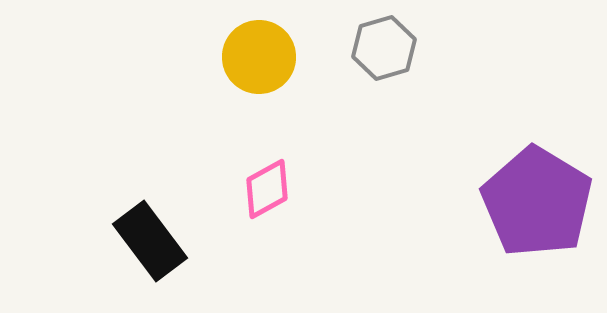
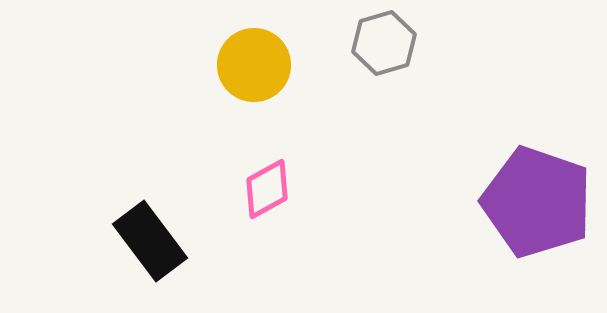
gray hexagon: moved 5 px up
yellow circle: moved 5 px left, 8 px down
purple pentagon: rotated 12 degrees counterclockwise
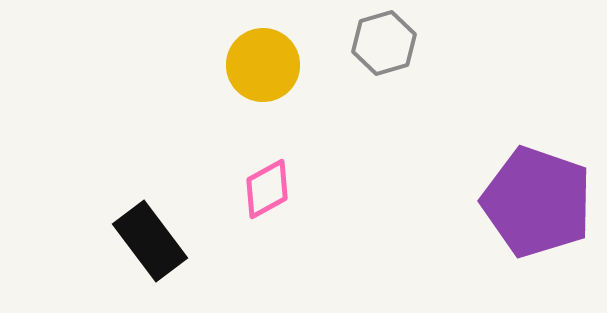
yellow circle: moved 9 px right
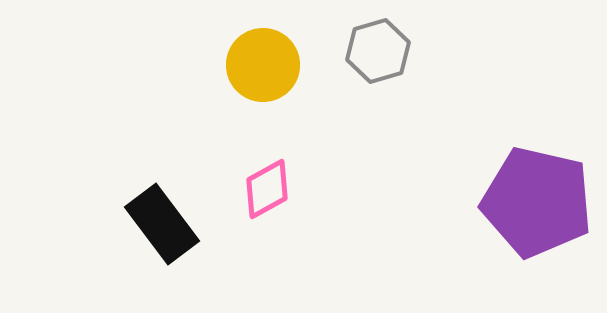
gray hexagon: moved 6 px left, 8 px down
purple pentagon: rotated 6 degrees counterclockwise
black rectangle: moved 12 px right, 17 px up
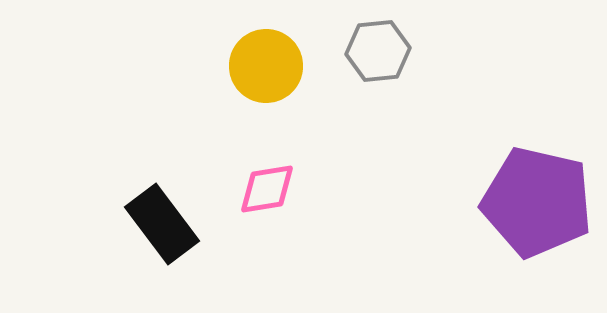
gray hexagon: rotated 10 degrees clockwise
yellow circle: moved 3 px right, 1 px down
pink diamond: rotated 20 degrees clockwise
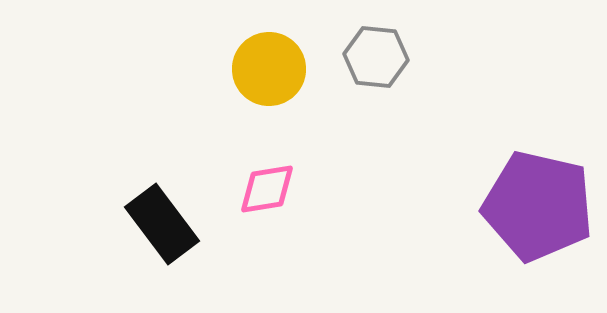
gray hexagon: moved 2 px left, 6 px down; rotated 12 degrees clockwise
yellow circle: moved 3 px right, 3 px down
purple pentagon: moved 1 px right, 4 px down
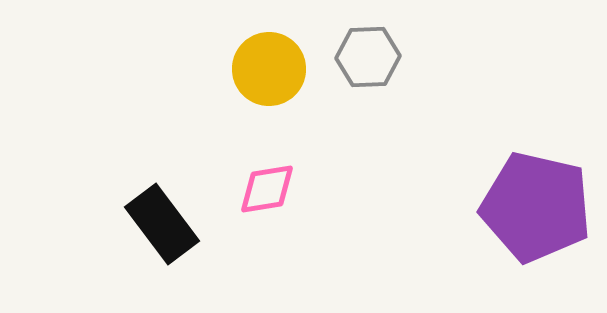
gray hexagon: moved 8 px left; rotated 8 degrees counterclockwise
purple pentagon: moved 2 px left, 1 px down
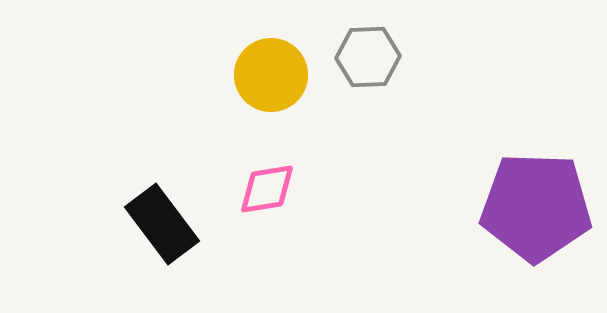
yellow circle: moved 2 px right, 6 px down
purple pentagon: rotated 11 degrees counterclockwise
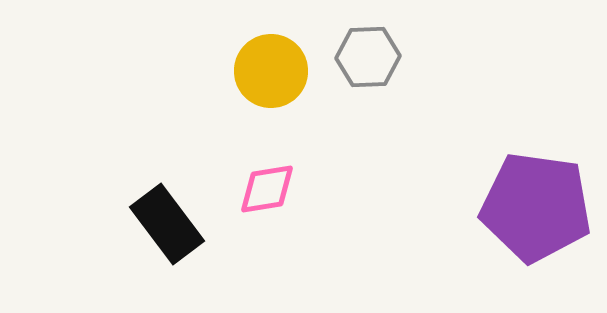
yellow circle: moved 4 px up
purple pentagon: rotated 6 degrees clockwise
black rectangle: moved 5 px right
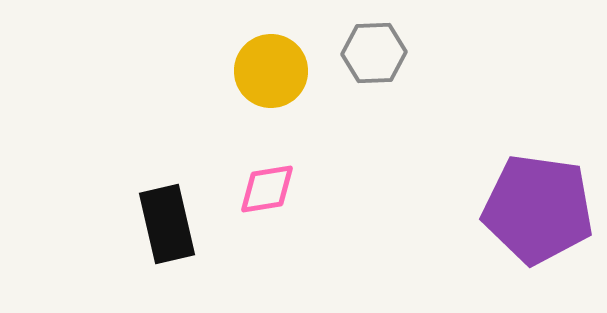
gray hexagon: moved 6 px right, 4 px up
purple pentagon: moved 2 px right, 2 px down
black rectangle: rotated 24 degrees clockwise
